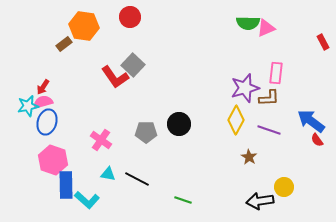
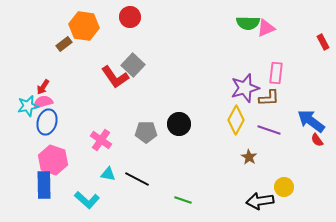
blue rectangle: moved 22 px left
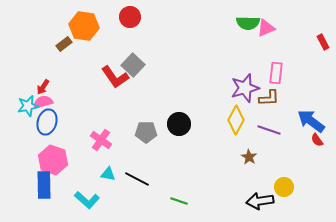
green line: moved 4 px left, 1 px down
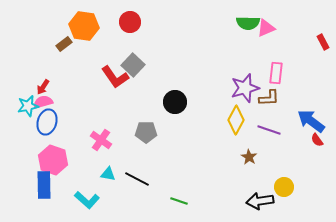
red circle: moved 5 px down
black circle: moved 4 px left, 22 px up
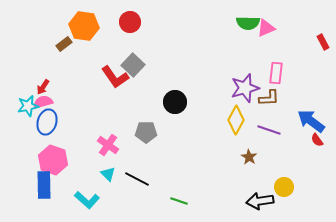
pink cross: moved 7 px right, 5 px down
cyan triangle: rotated 35 degrees clockwise
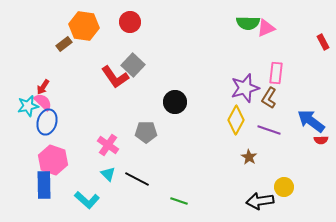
brown L-shape: rotated 125 degrees clockwise
pink semicircle: rotated 60 degrees clockwise
red semicircle: moved 4 px right; rotated 56 degrees counterclockwise
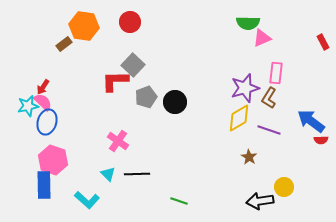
pink triangle: moved 4 px left, 10 px down
red L-shape: moved 4 px down; rotated 124 degrees clockwise
yellow diamond: moved 3 px right, 2 px up; rotated 32 degrees clockwise
gray pentagon: moved 35 px up; rotated 20 degrees counterclockwise
pink cross: moved 10 px right, 4 px up
black line: moved 5 px up; rotated 30 degrees counterclockwise
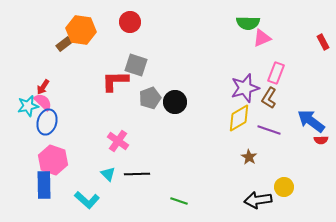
orange hexagon: moved 3 px left, 4 px down
gray square: moved 3 px right; rotated 25 degrees counterclockwise
pink rectangle: rotated 15 degrees clockwise
gray pentagon: moved 4 px right, 1 px down
black arrow: moved 2 px left, 1 px up
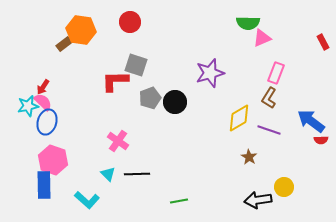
purple star: moved 35 px left, 15 px up
green line: rotated 30 degrees counterclockwise
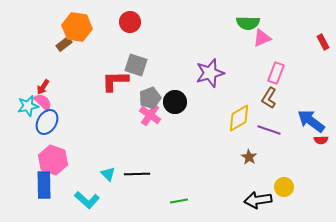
orange hexagon: moved 4 px left, 3 px up
blue ellipse: rotated 15 degrees clockwise
pink cross: moved 32 px right, 26 px up
